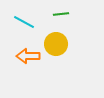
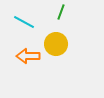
green line: moved 2 px up; rotated 63 degrees counterclockwise
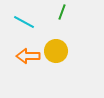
green line: moved 1 px right
yellow circle: moved 7 px down
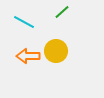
green line: rotated 28 degrees clockwise
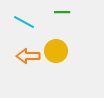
green line: rotated 42 degrees clockwise
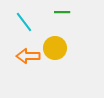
cyan line: rotated 25 degrees clockwise
yellow circle: moved 1 px left, 3 px up
